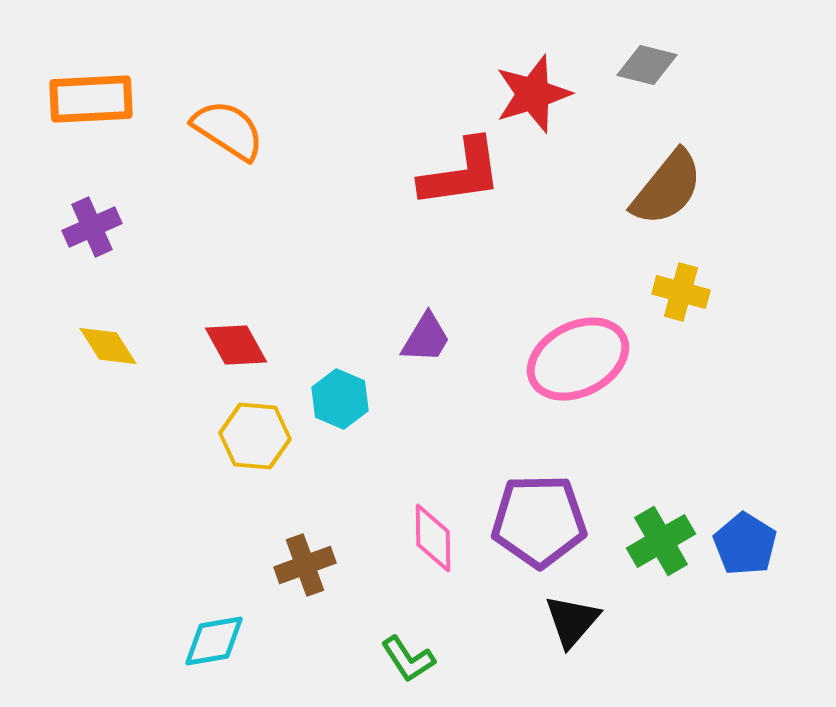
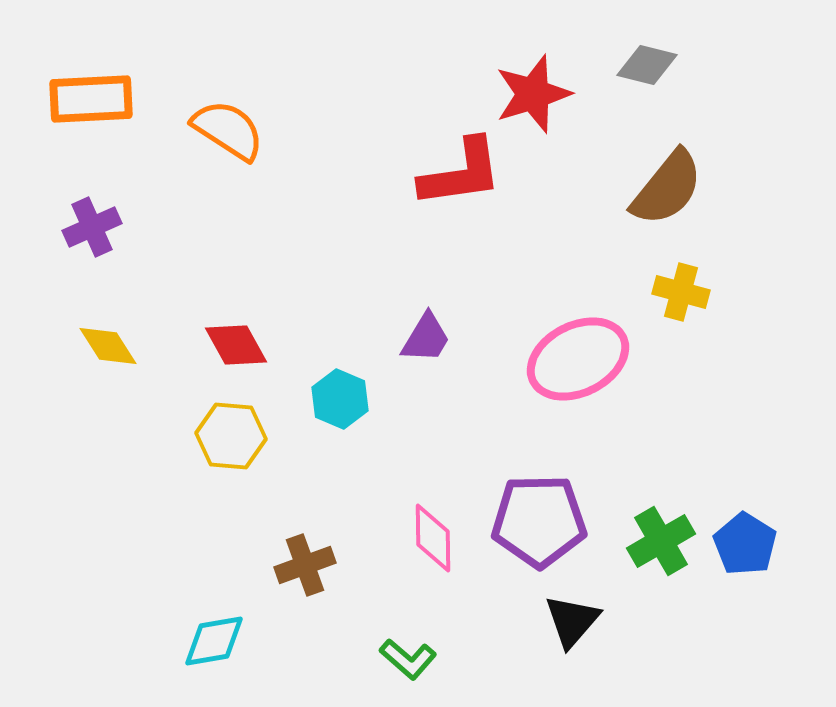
yellow hexagon: moved 24 px left
green L-shape: rotated 16 degrees counterclockwise
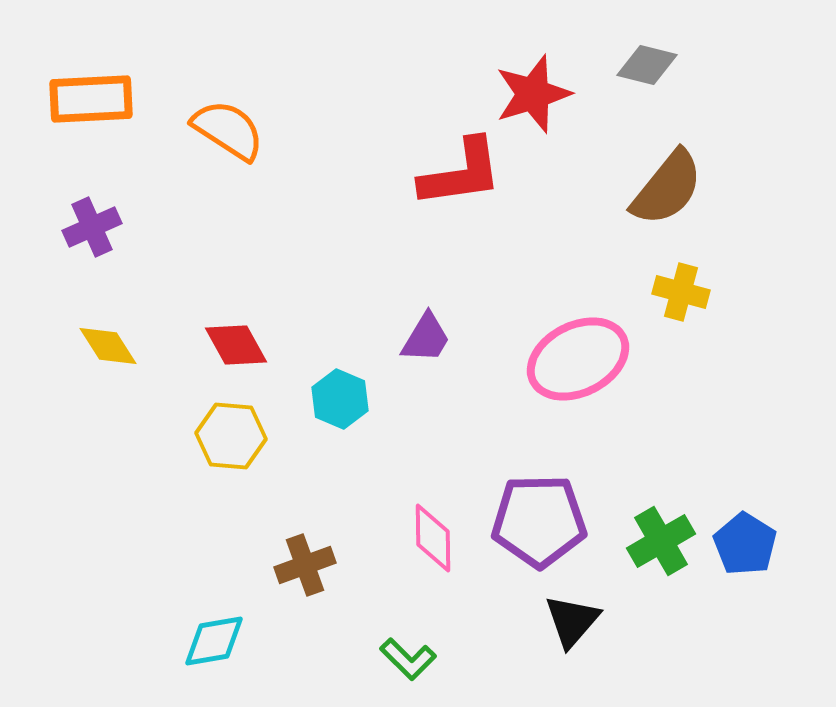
green L-shape: rotated 4 degrees clockwise
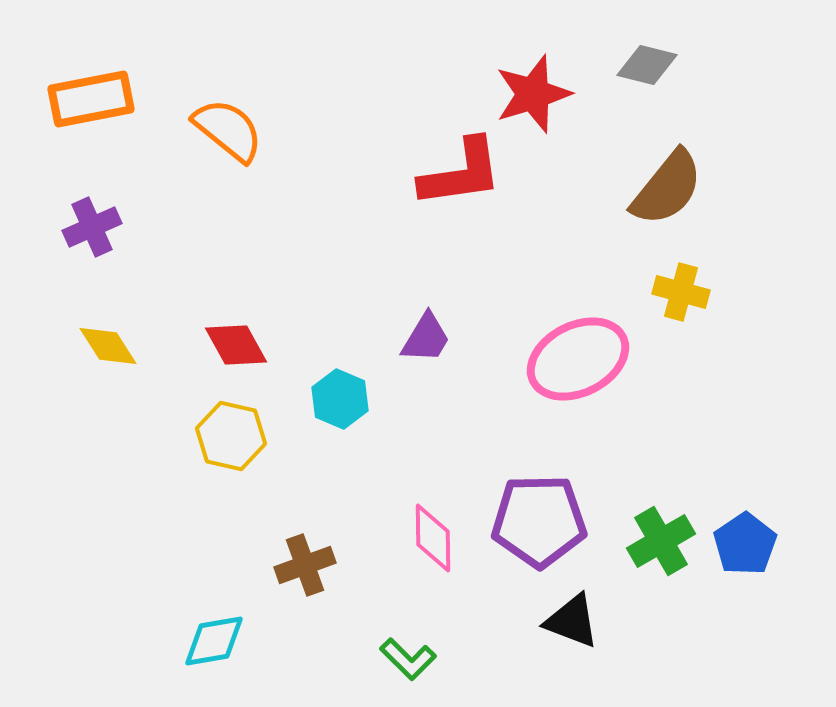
orange rectangle: rotated 8 degrees counterclockwise
orange semicircle: rotated 6 degrees clockwise
yellow hexagon: rotated 8 degrees clockwise
blue pentagon: rotated 6 degrees clockwise
black triangle: rotated 50 degrees counterclockwise
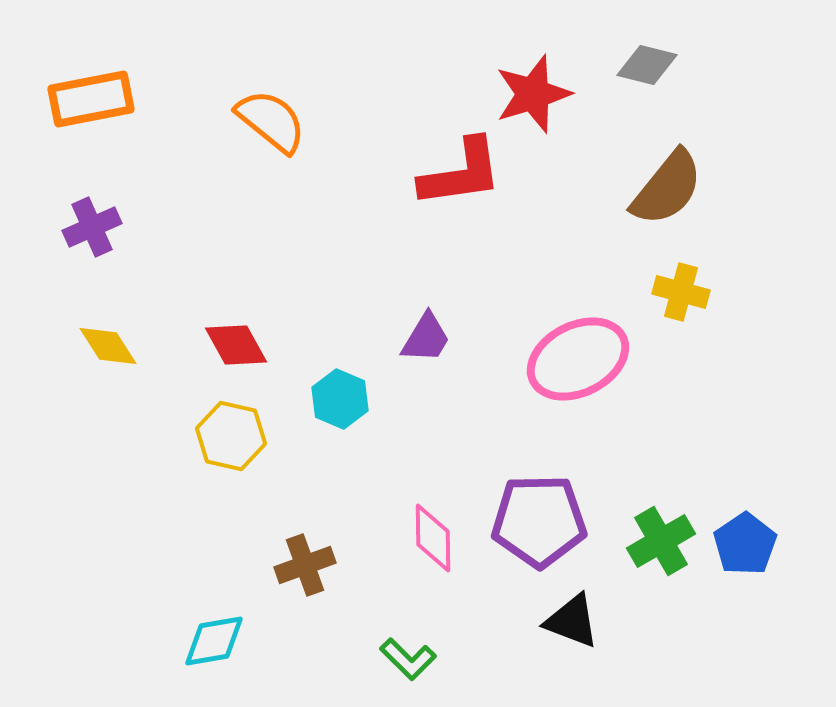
orange semicircle: moved 43 px right, 9 px up
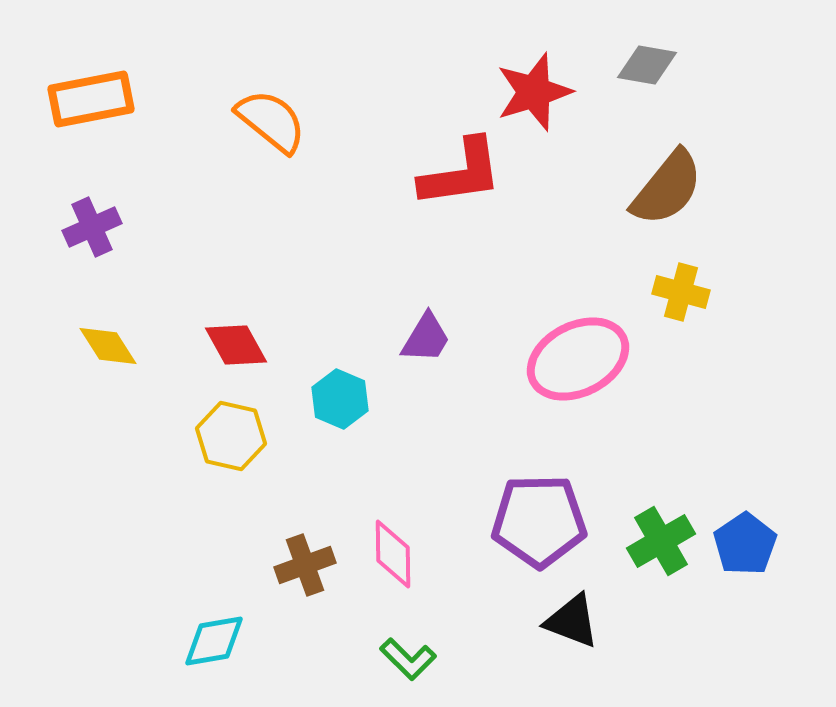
gray diamond: rotated 4 degrees counterclockwise
red star: moved 1 px right, 2 px up
pink diamond: moved 40 px left, 16 px down
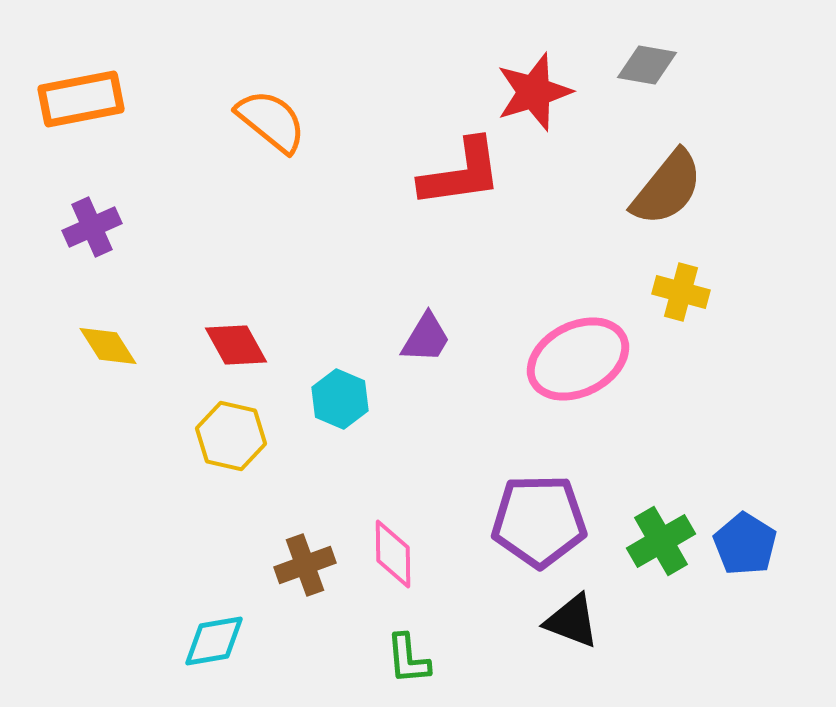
orange rectangle: moved 10 px left
blue pentagon: rotated 6 degrees counterclockwise
green L-shape: rotated 40 degrees clockwise
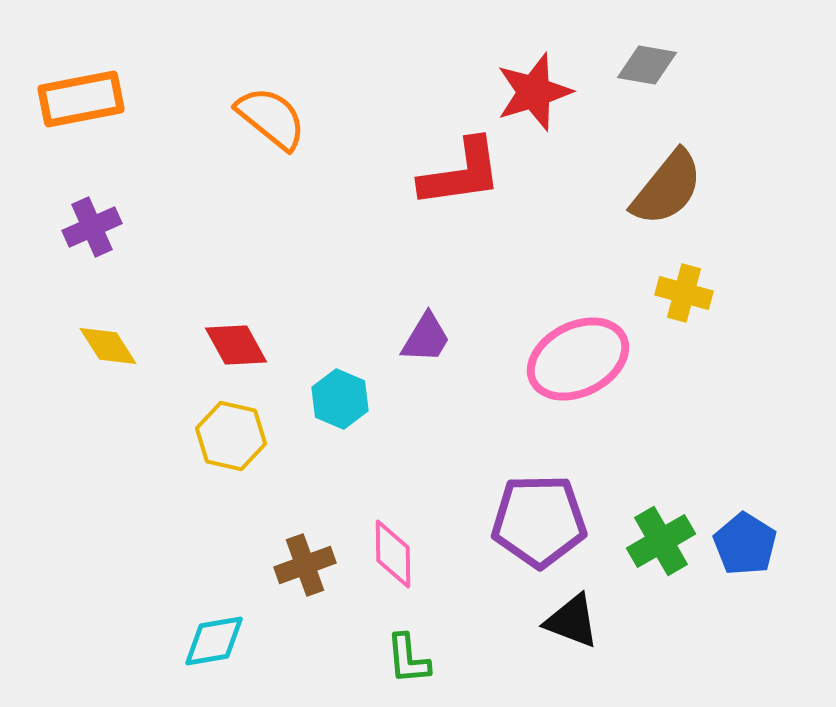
orange semicircle: moved 3 px up
yellow cross: moved 3 px right, 1 px down
